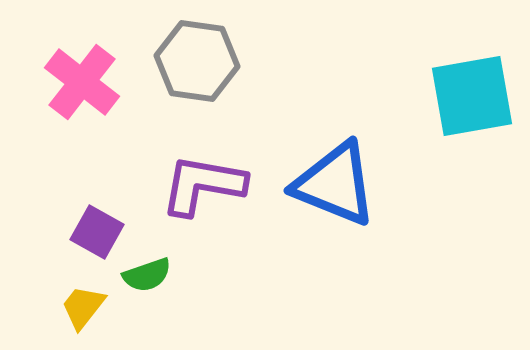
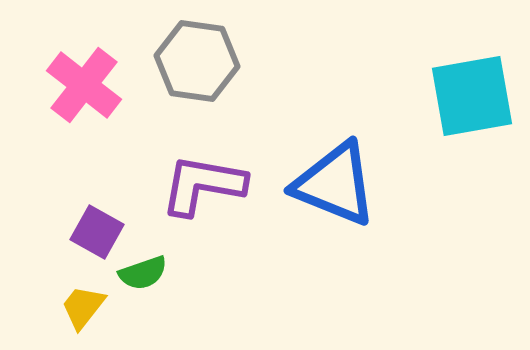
pink cross: moved 2 px right, 3 px down
green semicircle: moved 4 px left, 2 px up
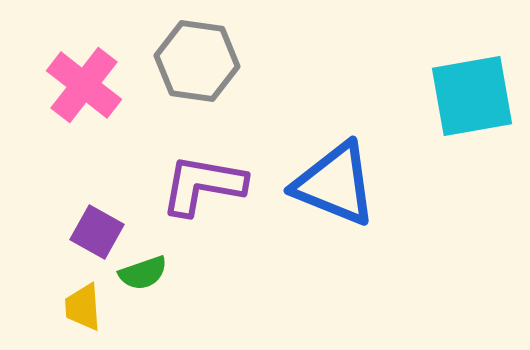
yellow trapezoid: rotated 42 degrees counterclockwise
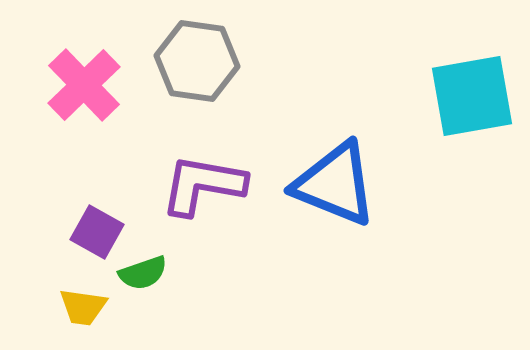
pink cross: rotated 8 degrees clockwise
yellow trapezoid: rotated 78 degrees counterclockwise
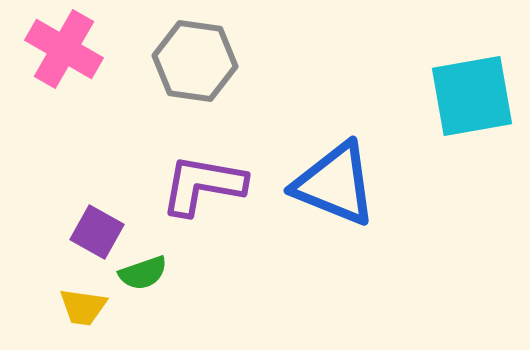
gray hexagon: moved 2 px left
pink cross: moved 20 px left, 36 px up; rotated 16 degrees counterclockwise
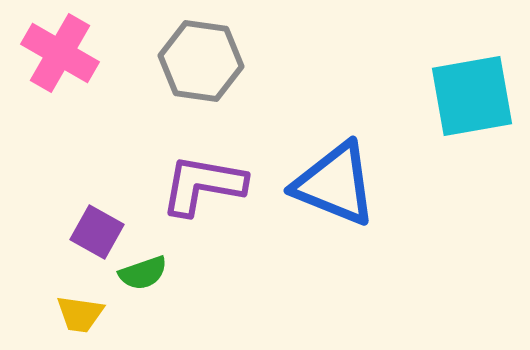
pink cross: moved 4 px left, 4 px down
gray hexagon: moved 6 px right
yellow trapezoid: moved 3 px left, 7 px down
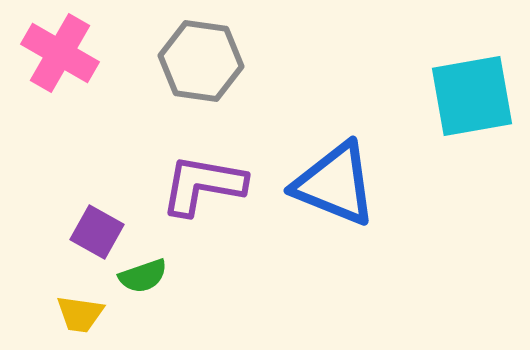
green semicircle: moved 3 px down
